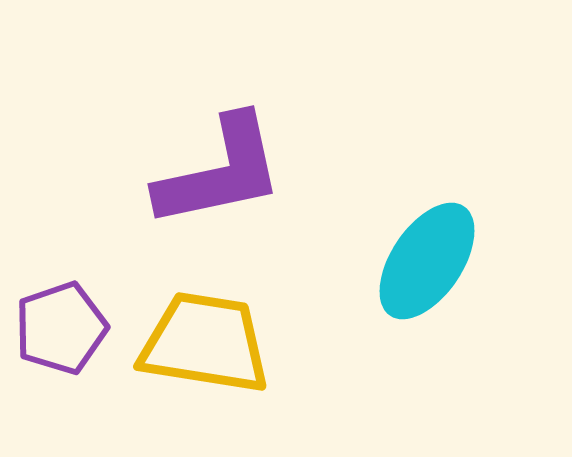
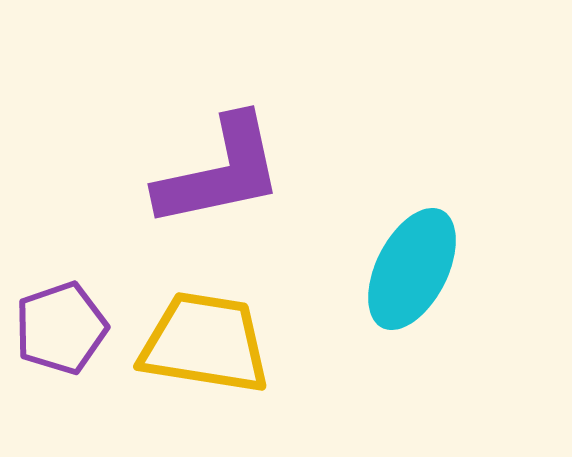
cyan ellipse: moved 15 px left, 8 px down; rotated 7 degrees counterclockwise
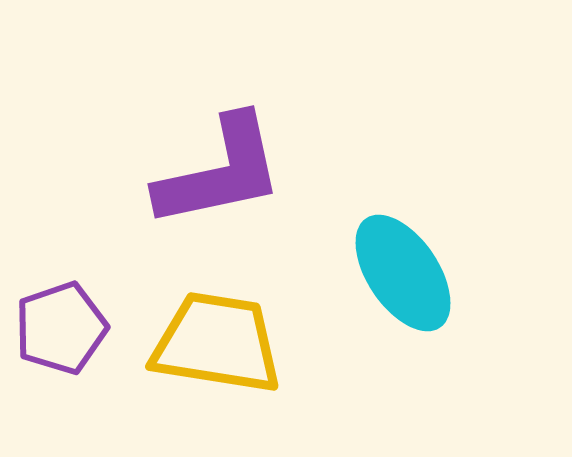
cyan ellipse: moved 9 px left, 4 px down; rotated 61 degrees counterclockwise
yellow trapezoid: moved 12 px right
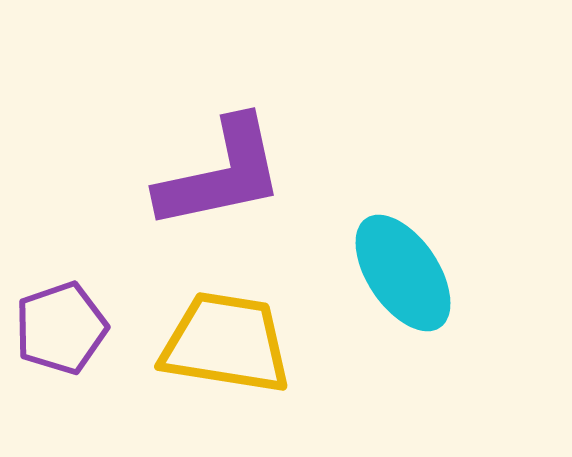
purple L-shape: moved 1 px right, 2 px down
yellow trapezoid: moved 9 px right
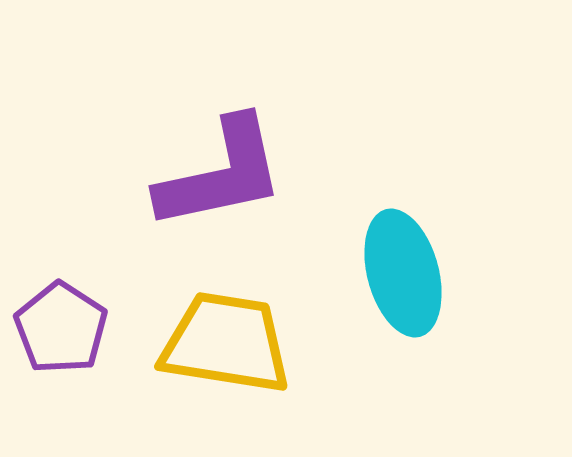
cyan ellipse: rotated 19 degrees clockwise
purple pentagon: rotated 20 degrees counterclockwise
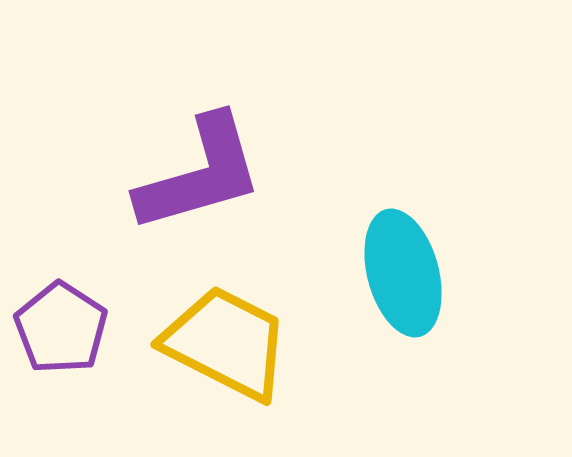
purple L-shape: moved 21 px left; rotated 4 degrees counterclockwise
yellow trapezoid: rotated 18 degrees clockwise
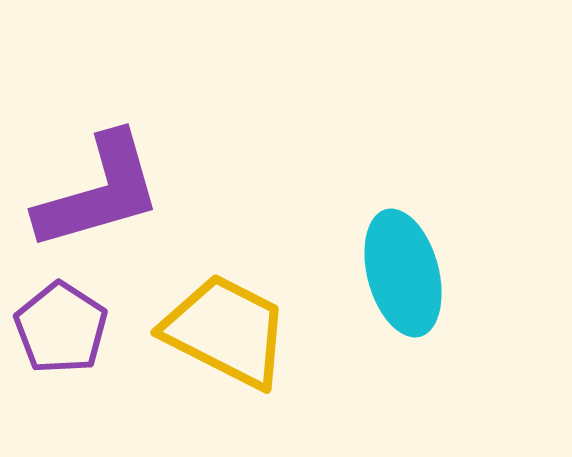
purple L-shape: moved 101 px left, 18 px down
yellow trapezoid: moved 12 px up
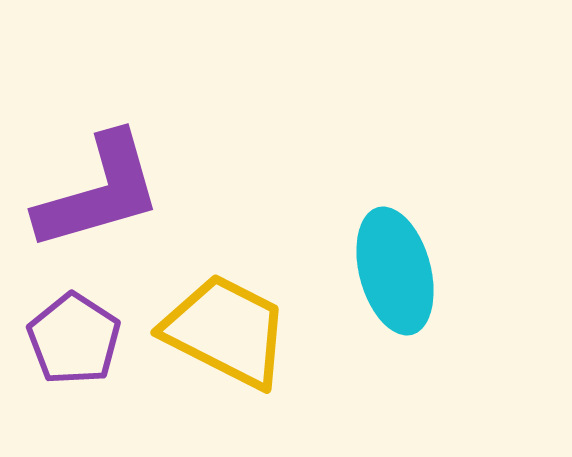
cyan ellipse: moved 8 px left, 2 px up
purple pentagon: moved 13 px right, 11 px down
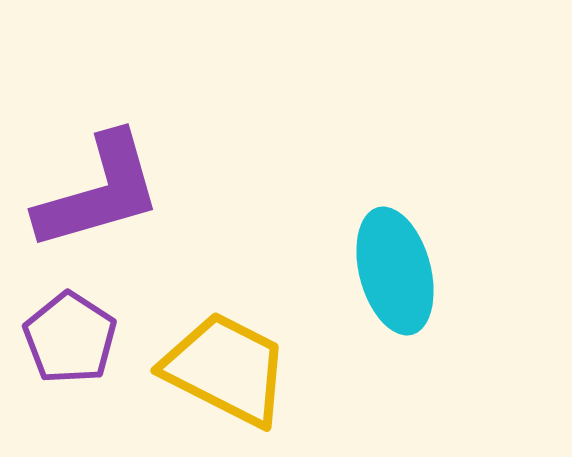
yellow trapezoid: moved 38 px down
purple pentagon: moved 4 px left, 1 px up
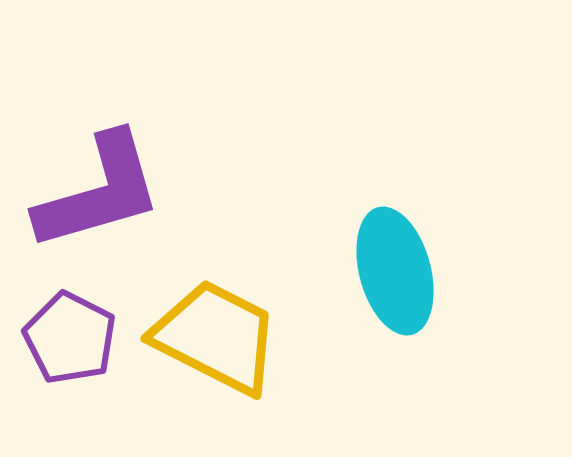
purple pentagon: rotated 6 degrees counterclockwise
yellow trapezoid: moved 10 px left, 32 px up
